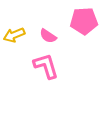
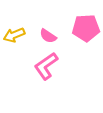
pink pentagon: moved 2 px right, 7 px down
pink L-shape: rotated 108 degrees counterclockwise
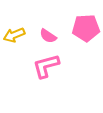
pink L-shape: rotated 20 degrees clockwise
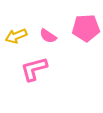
yellow arrow: moved 2 px right, 1 px down
pink L-shape: moved 12 px left, 3 px down
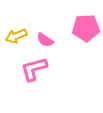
pink semicircle: moved 3 px left, 4 px down
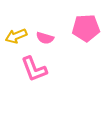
pink semicircle: moved 2 px up; rotated 18 degrees counterclockwise
pink L-shape: rotated 96 degrees counterclockwise
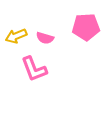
pink pentagon: moved 1 px up
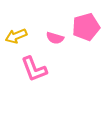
pink pentagon: rotated 12 degrees counterclockwise
pink semicircle: moved 10 px right
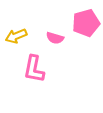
pink pentagon: moved 4 px up
pink L-shape: rotated 32 degrees clockwise
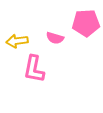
pink pentagon: rotated 12 degrees clockwise
yellow arrow: moved 1 px right, 5 px down; rotated 15 degrees clockwise
